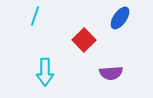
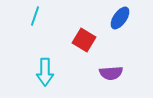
red square: rotated 15 degrees counterclockwise
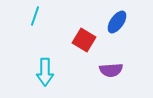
blue ellipse: moved 3 px left, 4 px down
purple semicircle: moved 3 px up
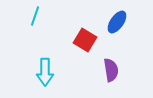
red square: moved 1 px right
purple semicircle: rotated 95 degrees counterclockwise
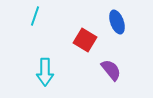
blue ellipse: rotated 55 degrees counterclockwise
purple semicircle: rotated 30 degrees counterclockwise
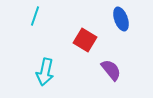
blue ellipse: moved 4 px right, 3 px up
cyan arrow: rotated 12 degrees clockwise
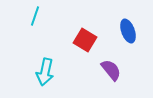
blue ellipse: moved 7 px right, 12 px down
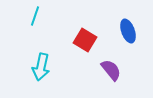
cyan arrow: moved 4 px left, 5 px up
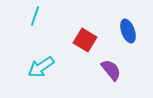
cyan arrow: rotated 44 degrees clockwise
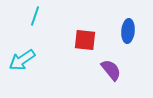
blue ellipse: rotated 25 degrees clockwise
red square: rotated 25 degrees counterclockwise
cyan arrow: moved 19 px left, 7 px up
